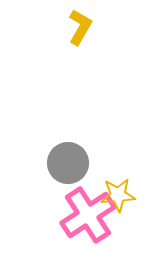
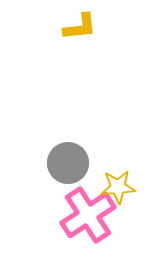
yellow L-shape: rotated 54 degrees clockwise
yellow star: moved 8 px up
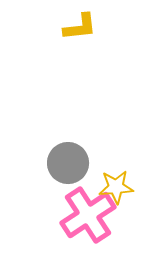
yellow star: moved 2 px left
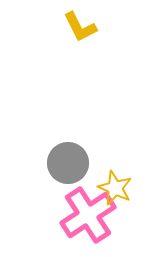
yellow L-shape: rotated 69 degrees clockwise
yellow star: moved 1 px left, 1 px down; rotated 28 degrees clockwise
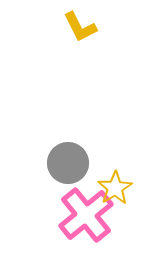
yellow star: rotated 16 degrees clockwise
pink cross: moved 2 px left; rotated 6 degrees counterclockwise
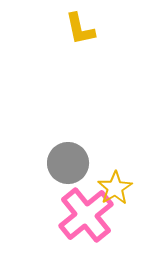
yellow L-shape: moved 2 px down; rotated 15 degrees clockwise
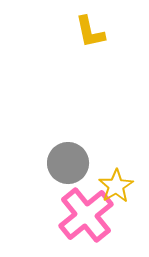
yellow L-shape: moved 10 px right, 3 px down
yellow star: moved 1 px right, 2 px up
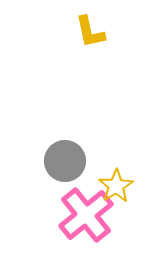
gray circle: moved 3 px left, 2 px up
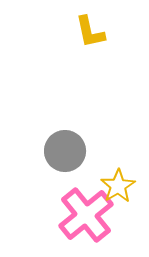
gray circle: moved 10 px up
yellow star: moved 2 px right
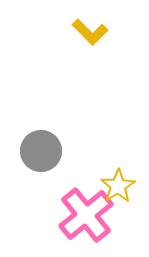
yellow L-shape: rotated 33 degrees counterclockwise
gray circle: moved 24 px left
